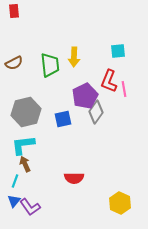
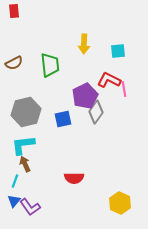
yellow arrow: moved 10 px right, 13 px up
red L-shape: moved 1 px up; rotated 95 degrees clockwise
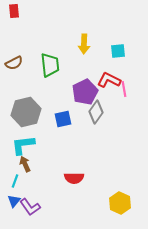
purple pentagon: moved 4 px up
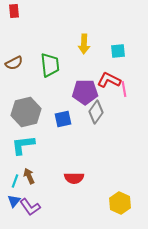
purple pentagon: rotated 25 degrees clockwise
brown arrow: moved 4 px right, 12 px down
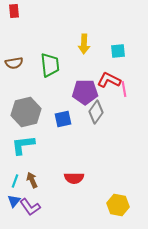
brown semicircle: rotated 18 degrees clockwise
brown arrow: moved 3 px right, 4 px down
yellow hexagon: moved 2 px left, 2 px down; rotated 15 degrees counterclockwise
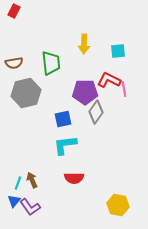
red rectangle: rotated 32 degrees clockwise
green trapezoid: moved 1 px right, 2 px up
gray hexagon: moved 19 px up
cyan L-shape: moved 42 px right
cyan line: moved 3 px right, 2 px down
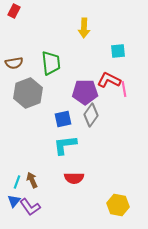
yellow arrow: moved 16 px up
gray hexagon: moved 2 px right; rotated 8 degrees counterclockwise
gray diamond: moved 5 px left, 3 px down
cyan line: moved 1 px left, 1 px up
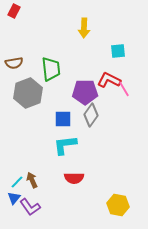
green trapezoid: moved 6 px down
pink line: rotated 21 degrees counterclockwise
blue square: rotated 12 degrees clockwise
cyan line: rotated 24 degrees clockwise
blue triangle: moved 3 px up
